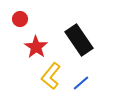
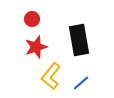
red circle: moved 12 px right
black rectangle: rotated 24 degrees clockwise
red star: rotated 20 degrees clockwise
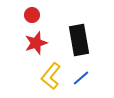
red circle: moved 4 px up
red star: moved 4 px up
blue line: moved 5 px up
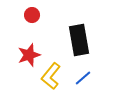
red star: moved 7 px left, 12 px down
blue line: moved 2 px right
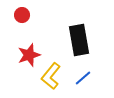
red circle: moved 10 px left
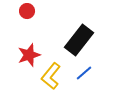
red circle: moved 5 px right, 4 px up
black rectangle: rotated 48 degrees clockwise
blue line: moved 1 px right, 5 px up
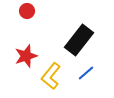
red star: moved 3 px left, 1 px down
blue line: moved 2 px right
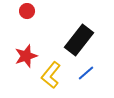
yellow L-shape: moved 1 px up
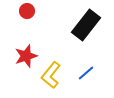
black rectangle: moved 7 px right, 15 px up
